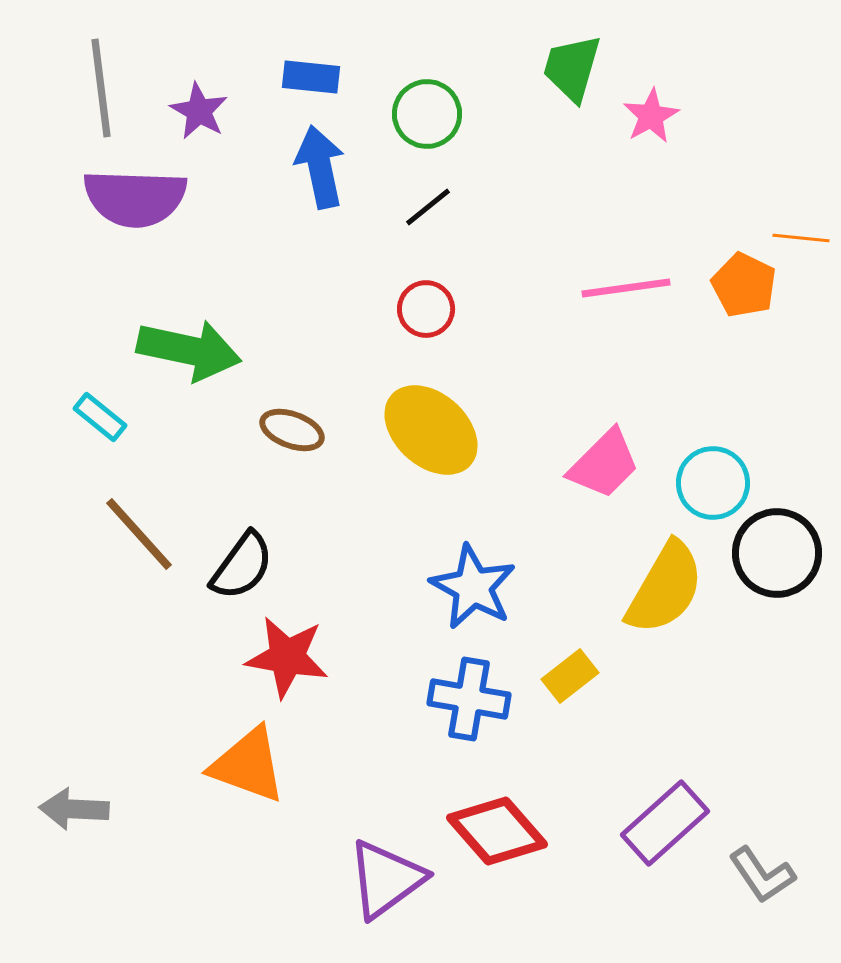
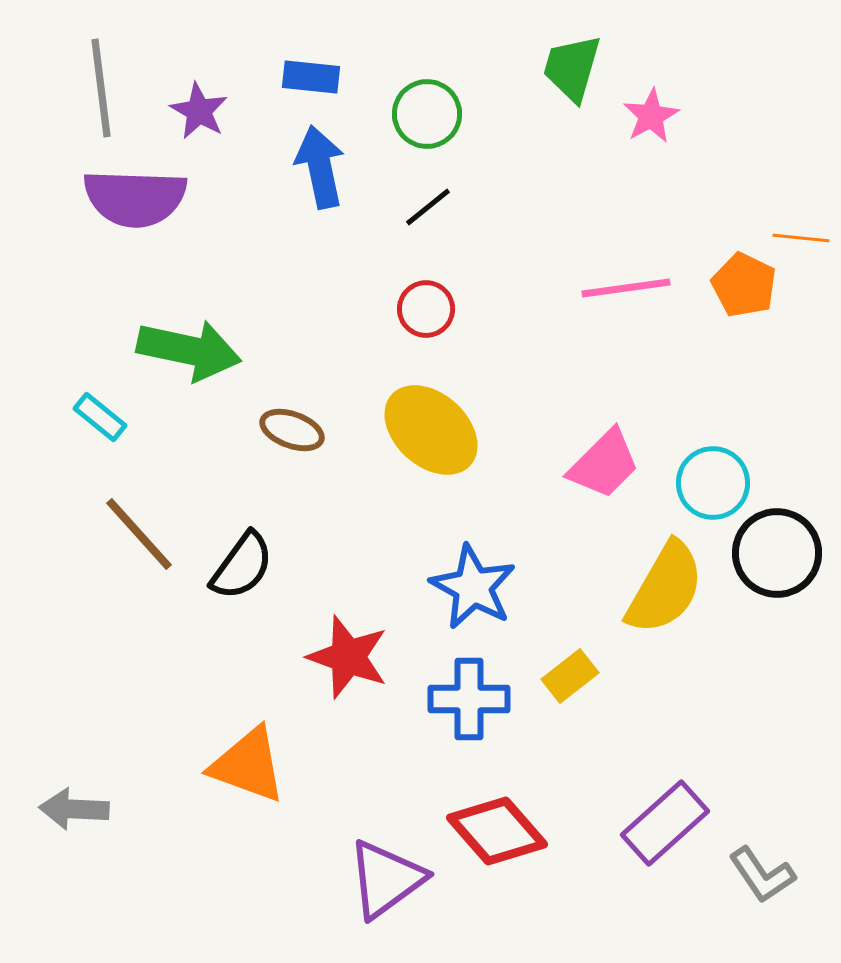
red star: moved 61 px right; rotated 10 degrees clockwise
blue cross: rotated 10 degrees counterclockwise
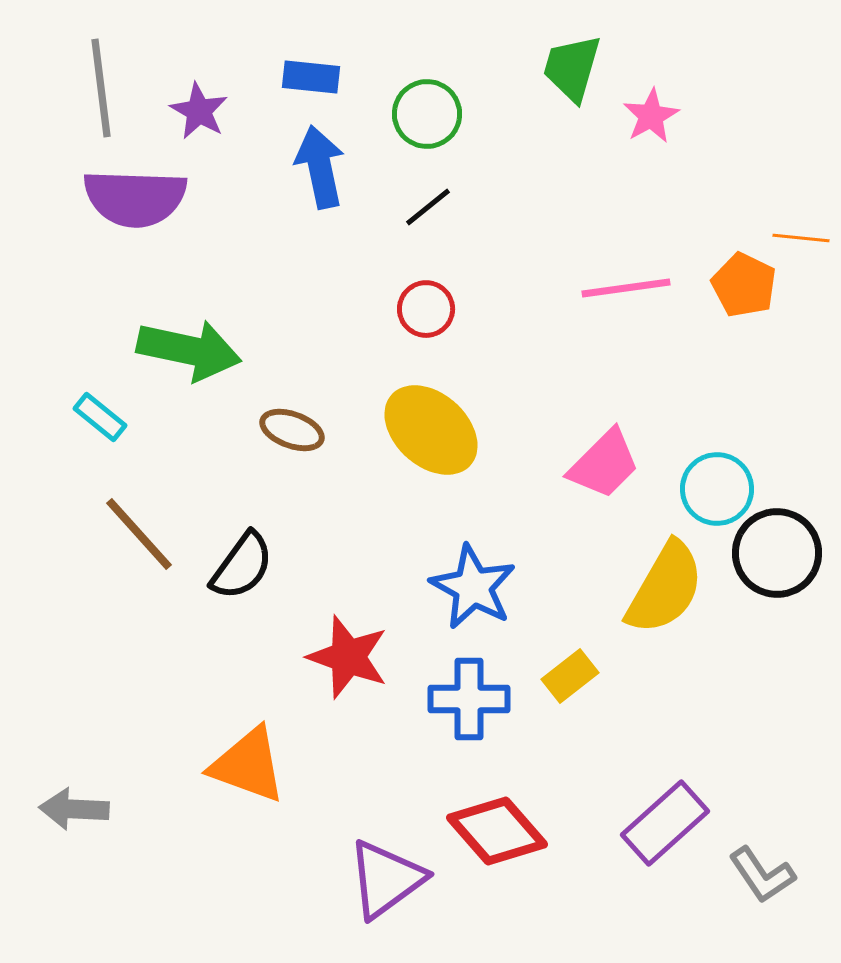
cyan circle: moved 4 px right, 6 px down
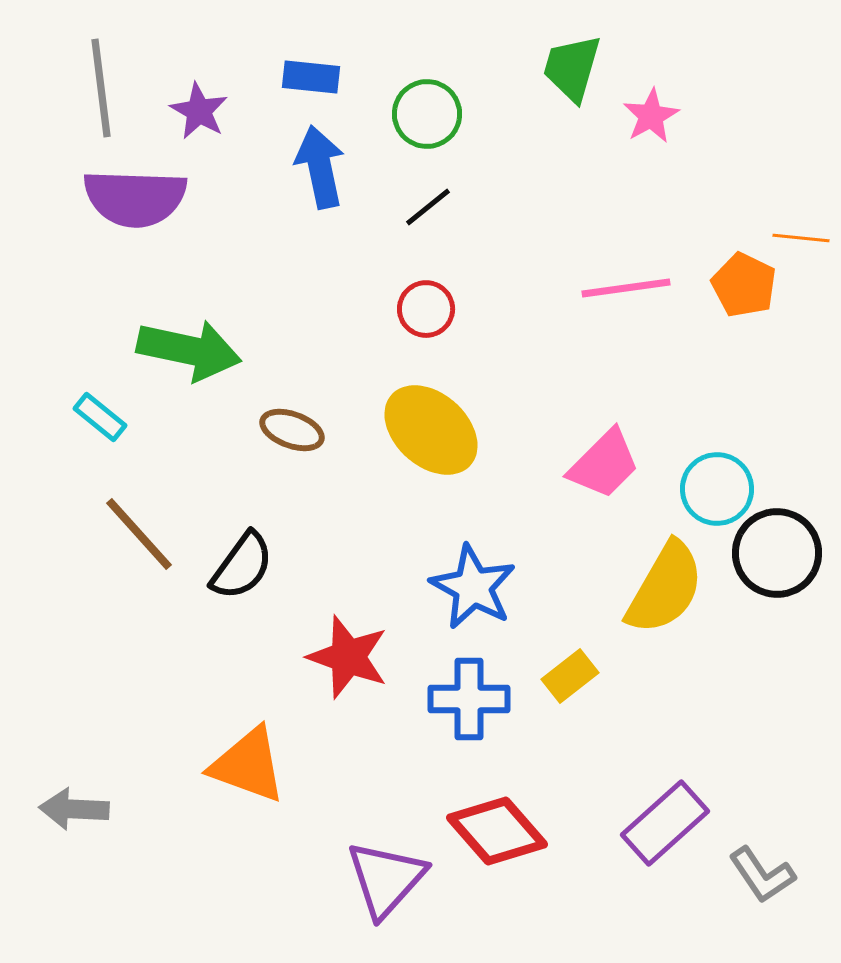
purple triangle: rotated 12 degrees counterclockwise
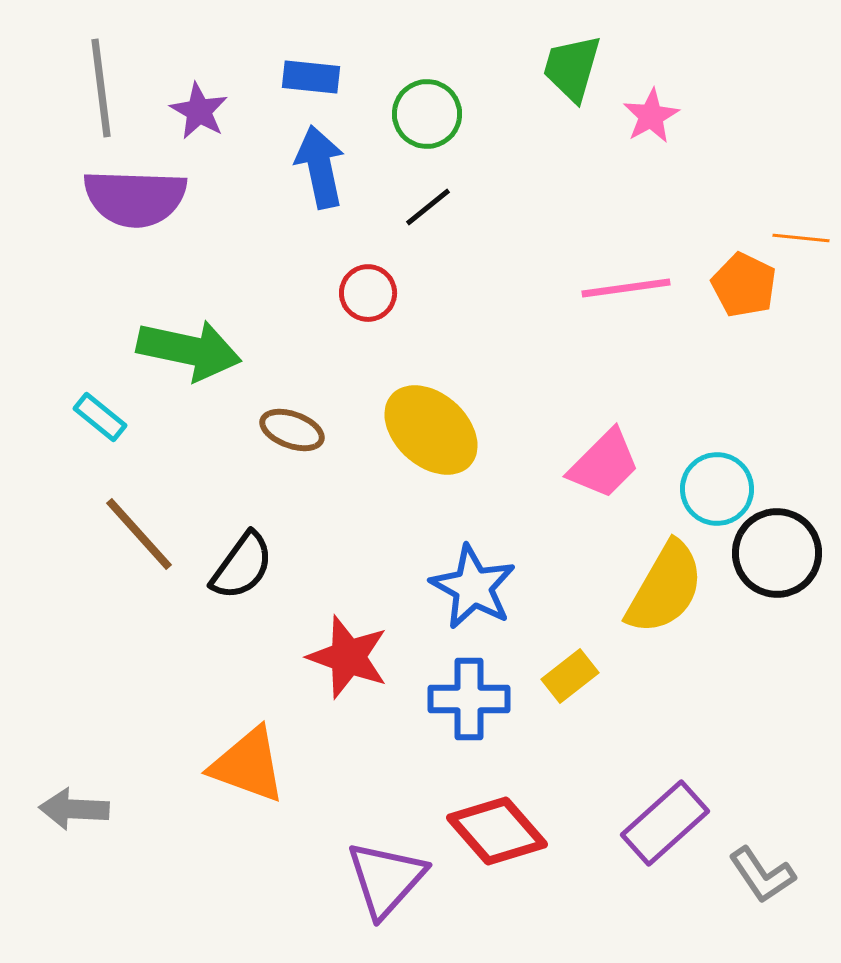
red circle: moved 58 px left, 16 px up
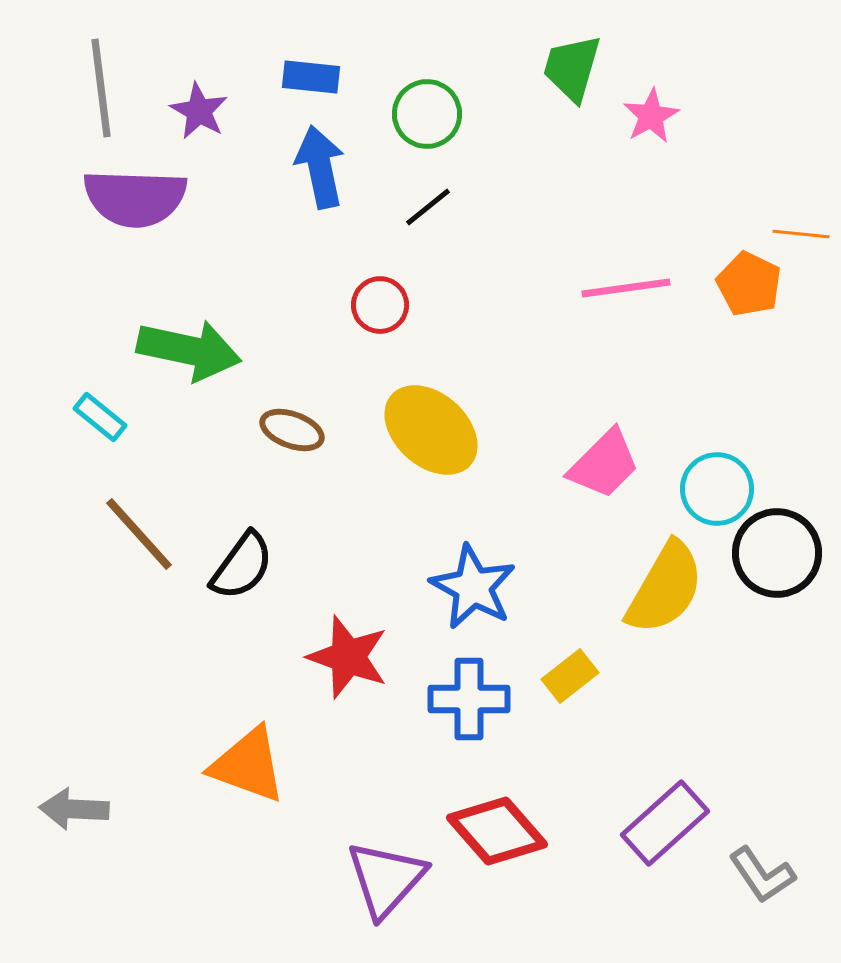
orange line: moved 4 px up
orange pentagon: moved 5 px right, 1 px up
red circle: moved 12 px right, 12 px down
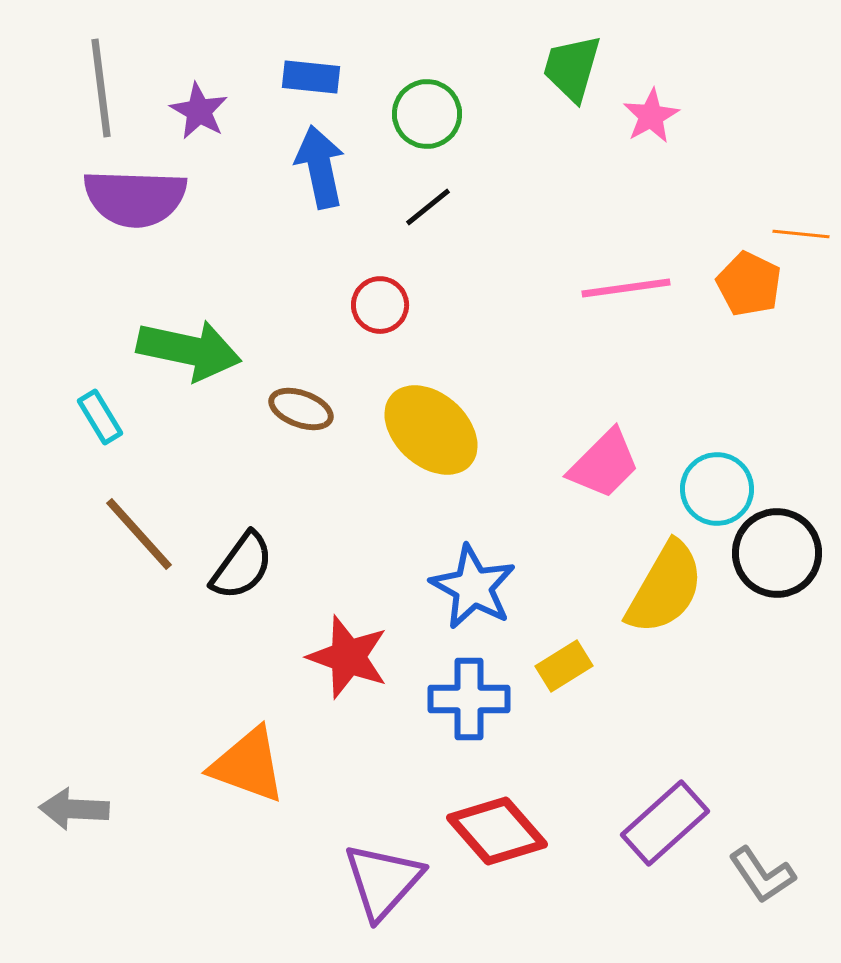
cyan rectangle: rotated 20 degrees clockwise
brown ellipse: moved 9 px right, 21 px up
yellow rectangle: moved 6 px left, 10 px up; rotated 6 degrees clockwise
purple triangle: moved 3 px left, 2 px down
